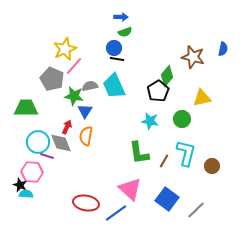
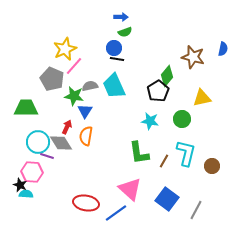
gray diamond: rotated 10 degrees counterclockwise
gray line: rotated 18 degrees counterclockwise
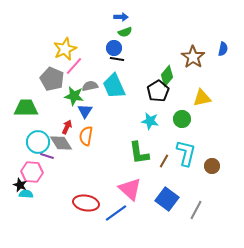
brown star: rotated 20 degrees clockwise
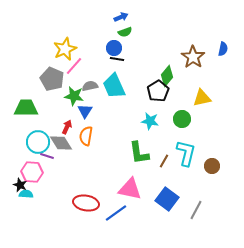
blue arrow: rotated 24 degrees counterclockwise
pink triangle: rotated 30 degrees counterclockwise
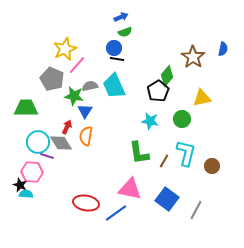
pink line: moved 3 px right, 1 px up
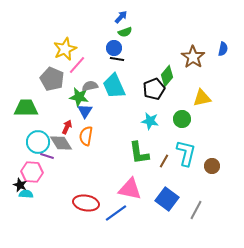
blue arrow: rotated 24 degrees counterclockwise
black pentagon: moved 4 px left, 2 px up; rotated 10 degrees clockwise
green star: moved 5 px right, 1 px down
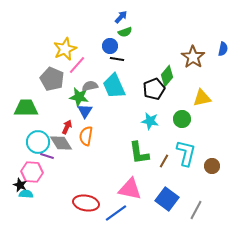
blue circle: moved 4 px left, 2 px up
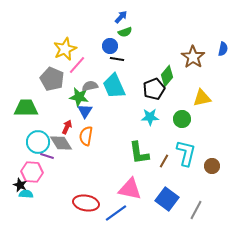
cyan star: moved 4 px up; rotated 12 degrees counterclockwise
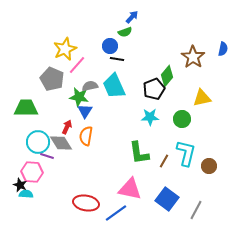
blue arrow: moved 11 px right
brown circle: moved 3 px left
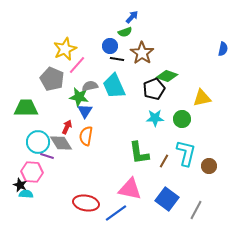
brown star: moved 51 px left, 4 px up
green diamond: rotated 70 degrees clockwise
cyan star: moved 5 px right, 1 px down
